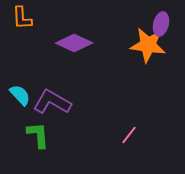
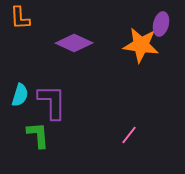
orange L-shape: moved 2 px left
orange star: moved 7 px left
cyan semicircle: rotated 60 degrees clockwise
purple L-shape: rotated 60 degrees clockwise
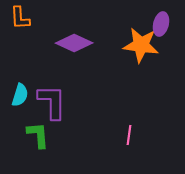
pink line: rotated 30 degrees counterclockwise
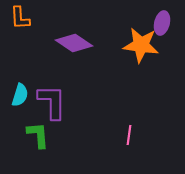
purple ellipse: moved 1 px right, 1 px up
purple diamond: rotated 9 degrees clockwise
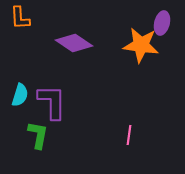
green L-shape: rotated 16 degrees clockwise
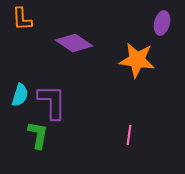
orange L-shape: moved 2 px right, 1 px down
orange star: moved 4 px left, 15 px down
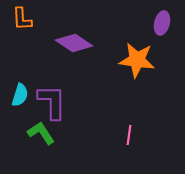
green L-shape: moved 3 px right, 2 px up; rotated 44 degrees counterclockwise
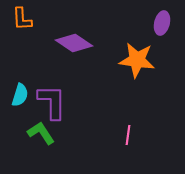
pink line: moved 1 px left
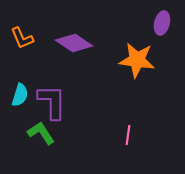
orange L-shape: moved 19 px down; rotated 20 degrees counterclockwise
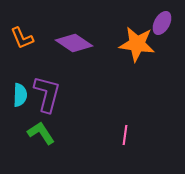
purple ellipse: rotated 15 degrees clockwise
orange star: moved 16 px up
cyan semicircle: rotated 15 degrees counterclockwise
purple L-shape: moved 5 px left, 8 px up; rotated 15 degrees clockwise
pink line: moved 3 px left
